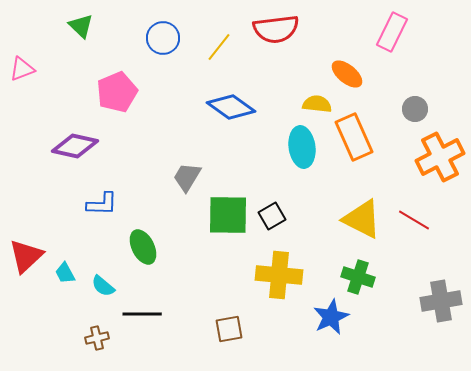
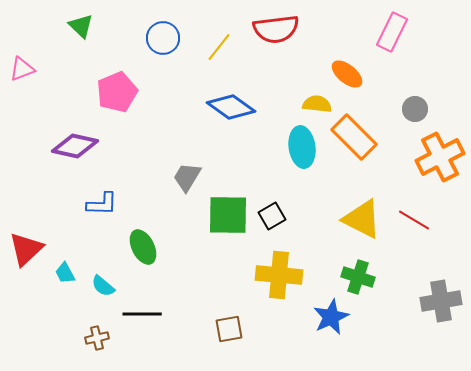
orange rectangle: rotated 21 degrees counterclockwise
red triangle: moved 7 px up
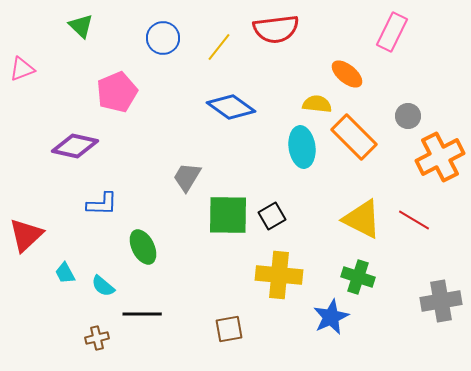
gray circle: moved 7 px left, 7 px down
red triangle: moved 14 px up
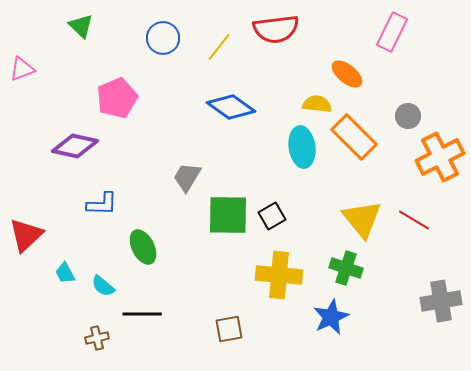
pink pentagon: moved 6 px down
yellow triangle: rotated 24 degrees clockwise
green cross: moved 12 px left, 9 px up
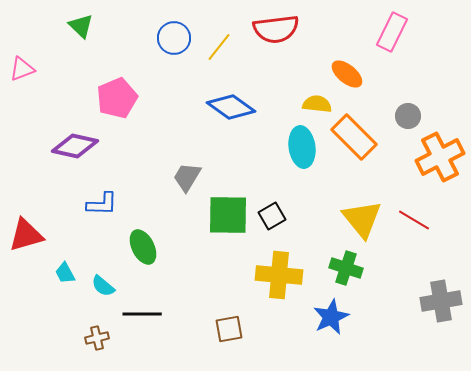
blue circle: moved 11 px right
red triangle: rotated 27 degrees clockwise
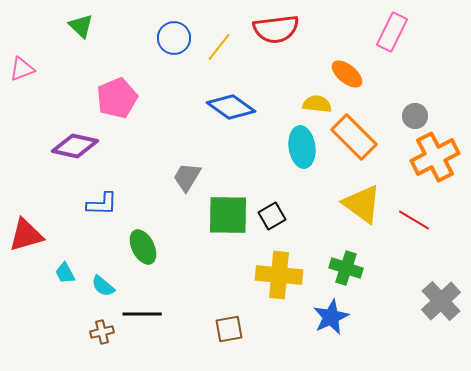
gray circle: moved 7 px right
orange cross: moved 5 px left
yellow triangle: moved 15 px up; rotated 15 degrees counterclockwise
gray cross: rotated 33 degrees counterclockwise
brown cross: moved 5 px right, 6 px up
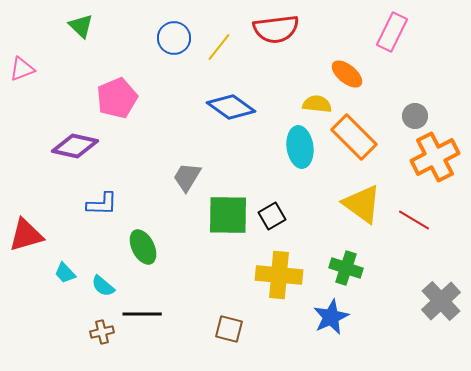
cyan ellipse: moved 2 px left
cyan trapezoid: rotated 15 degrees counterclockwise
brown square: rotated 24 degrees clockwise
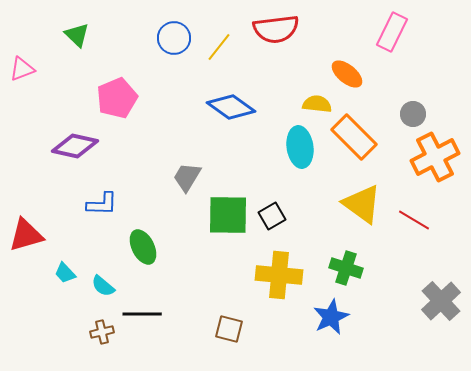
green triangle: moved 4 px left, 9 px down
gray circle: moved 2 px left, 2 px up
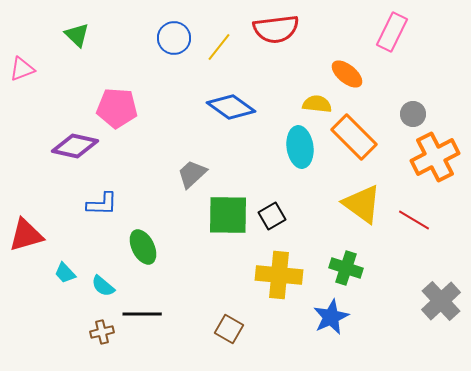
pink pentagon: moved 10 px down; rotated 27 degrees clockwise
gray trapezoid: moved 5 px right, 3 px up; rotated 16 degrees clockwise
brown square: rotated 16 degrees clockwise
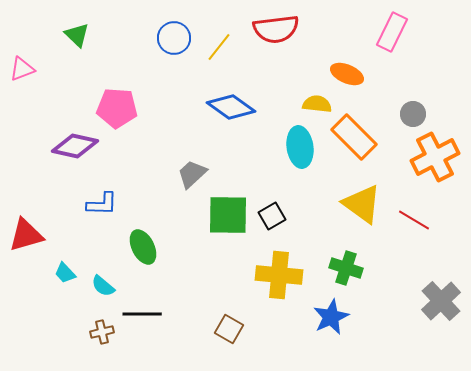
orange ellipse: rotated 16 degrees counterclockwise
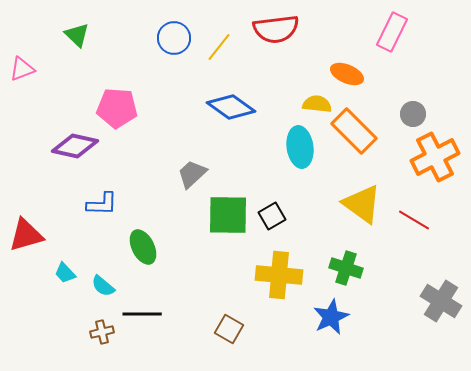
orange rectangle: moved 6 px up
gray cross: rotated 15 degrees counterclockwise
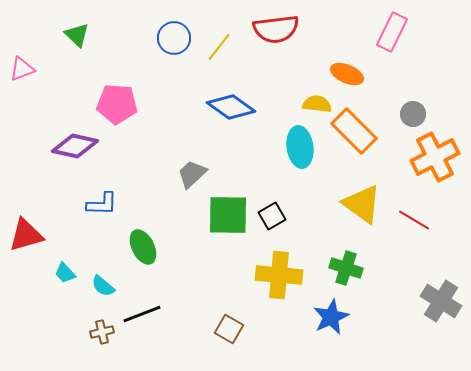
pink pentagon: moved 4 px up
black line: rotated 21 degrees counterclockwise
